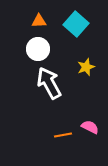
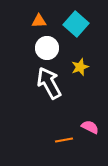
white circle: moved 9 px right, 1 px up
yellow star: moved 6 px left
orange line: moved 1 px right, 5 px down
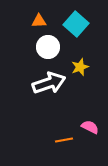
white circle: moved 1 px right, 1 px up
white arrow: rotated 100 degrees clockwise
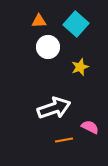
white arrow: moved 5 px right, 25 px down
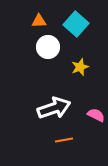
pink semicircle: moved 6 px right, 12 px up
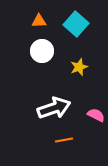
white circle: moved 6 px left, 4 px down
yellow star: moved 1 px left
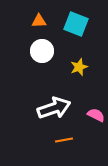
cyan square: rotated 20 degrees counterclockwise
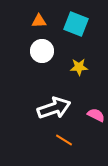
yellow star: rotated 18 degrees clockwise
orange line: rotated 42 degrees clockwise
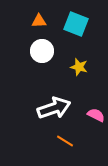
yellow star: rotated 18 degrees clockwise
orange line: moved 1 px right, 1 px down
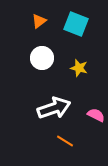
orange triangle: rotated 35 degrees counterclockwise
white circle: moved 7 px down
yellow star: moved 1 px down
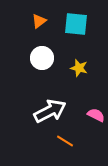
cyan square: rotated 15 degrees counterclockwise
white arrow: moved 4 px left, 3 px down; rotated 8 degrees counterclockwise
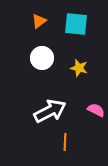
pink semicircle: moved 5 px up
orange line: moved 1 px down; rotated 60 degrees clockwise
